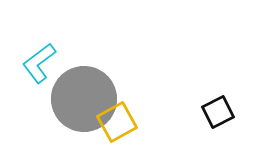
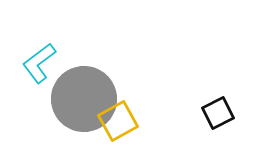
black square: moved 1 px down
yellow square: moved 1 px right, 1 px up
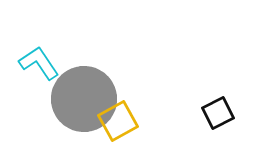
cyan L-shape: rotated 93 degrees clockwise
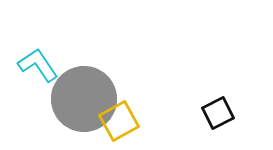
cyan L-shape: moved 1 px left, 2 px down
yellow square: moved 1 px right
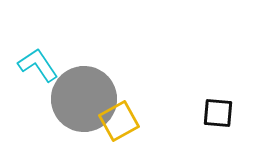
black square: rotated 32 degrees clockwise
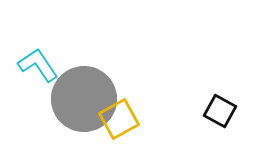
black square: moved 2 px right, 2 px up; rotated 24 degrees clockwise
yellow square: moved 2 px up
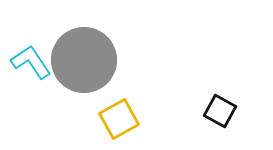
cyan L-shape: moved 7 px left, 3 px up
gray circle: moved 39 px up
